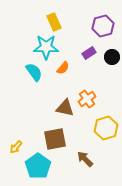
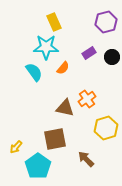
purple hexagon: moved 3 px right, 4 px up
brown arrow: moved 1 px right
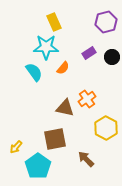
yellow hexagon: rotated 15 degrees counterclockwise
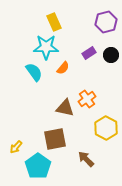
black circle: moved 1 px left, 2 px up
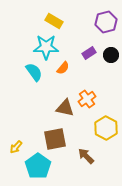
yellow rectangle: moved 1 px up; rotated 36 degrees counterclockwise
brown arrow: moved 3 px up
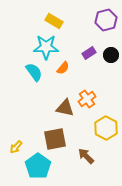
purple hexagon: moved 2 px up
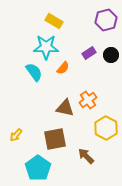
orange cross: moved 1 px right, 1 px down
yellow arrow: moved 12 px up
cyan pentagon: moved 2 px down
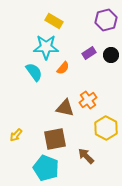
cyan pentagon: moved 8 px right; rotated 15 degrees counterclockwise
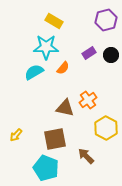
cyan semicircle: rotated 84 degrees counterclockwise
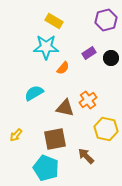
black circle: moved 3 px down
cyan semicircle: moved 21 px down
yellow hexagon: moved 1 px down; rotated 15 degrees counterclockwise
